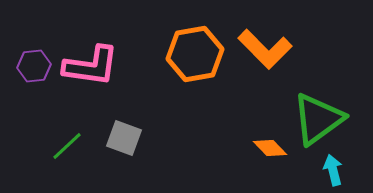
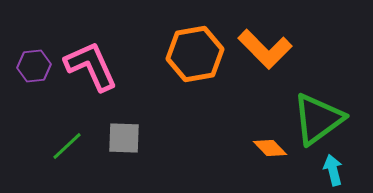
pink L-shape: rotated 122 degrees counterclockwise
gray square: rotated 18 degrees counterclockwise
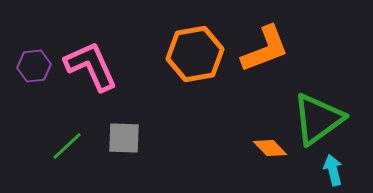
orange L-shape: rotated 66 degrees counterclockwise
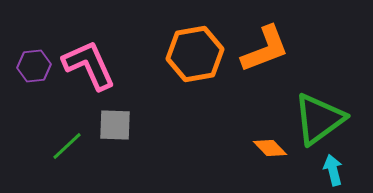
pink L-shape: moved 2 px left, 1 px up
green triangle: moved 1 px right
gray square: moved 9 px left, 13 px up
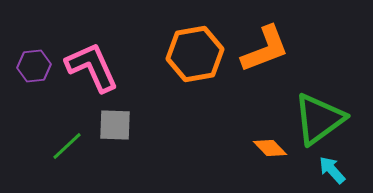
pink L-shape: moved 3 px right, 2 px down
cyan arrow: moved 1 px left; rotated 28 degrees counterclockwise
